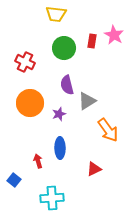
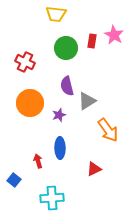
green circle: moved 2 px right
purple semicircle: moved 1 px down
purple star: moved 1 px down
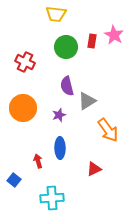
green circle: moved 1 px up
orange circle: moved 7 px left, 5 px down
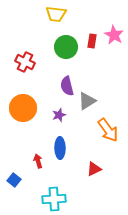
cyan cross: moved 2 px right, 1 px down
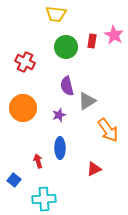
cyan cross: moved 10 px left
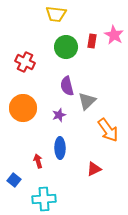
gray triangle: rotated 12 degrees counterclockwise
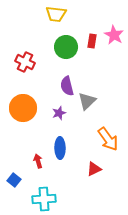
purple star: moved 2 px up
orange arrow: moved 9 px down
